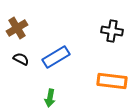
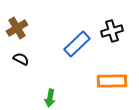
black cross: rotated 25 degrees counterclockwise
blue rectangle: moved 21 px right, 13 px up; rotated 12 degrees counterclockwise
orange rectangle: rotated 8 degrees counterclockwise
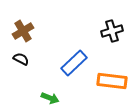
brown cross: moved 6 px right, 3 px down
blue rectangle: moved 3 px left, 19 px down
orange rectangle: rotated 8 degrees clockwise
green arrow: rotated 78 degrees counterclockwise
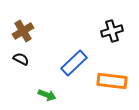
green arrow: moved 3 px left, 3 px up
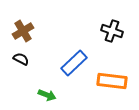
black cross: rotated 35 degrees clockwise
